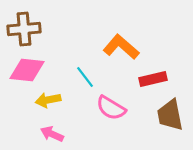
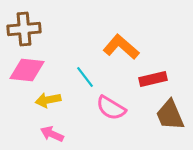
brown trapezoid: rotated 12 degrees counterclockwise
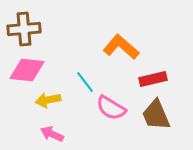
cyan line: moved 5 px down
brown trapezoid: moved 14 px left
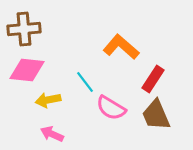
red rectangle: rotated 44 degrees counterclockwise
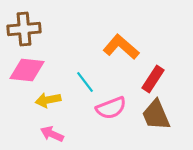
pink semicircle: rotated 52 degrees counterclockwise
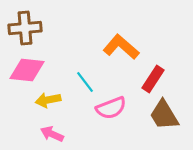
brown cross: moved 1 px right, 1 px up
brown trapezoid: moved 8 px right; rotated 8 degrees counterclockwise
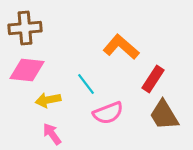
cyan line: moved 1 px right, 2 px down
pink semicircle: moved 3 px left, 5 px down
pink arrow: rotated 30 degrees clockwise
